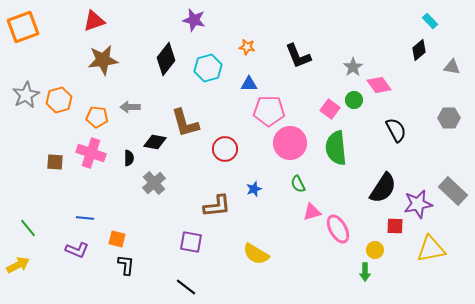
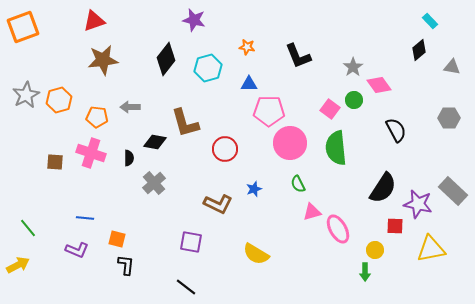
purple star at (418, 204): rotated 24 degrees clockwise
brown L-shape at (217, 206): moved 1 px right, 2 px up; rotated 32 degrees clockwise
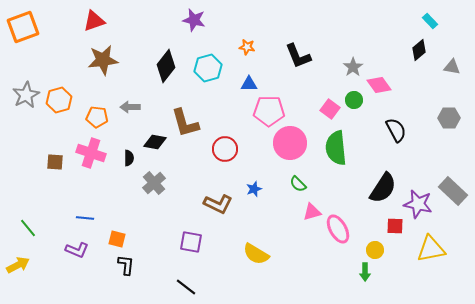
black diamond at (166, 59): moved 7 px down
green semicircle at (298, 184): rotated 18 degrees counterclockwise
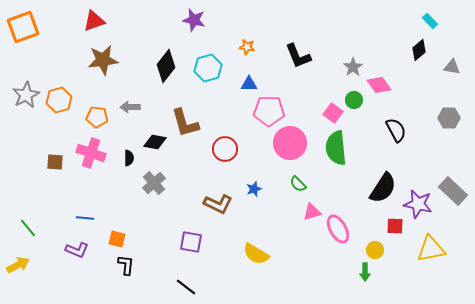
pink square at (330, 109): moved 3 px right, 4 px down
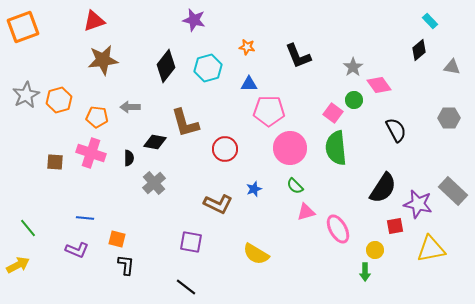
pink circle at (290, 143): moved 5 px down
green semicircle at (298, 184): moved 3 px left, 2 px down
pink triangle at (312, 212): moved 6 px left
red square at (395, 226): rotated 12 degrees counterclockwise
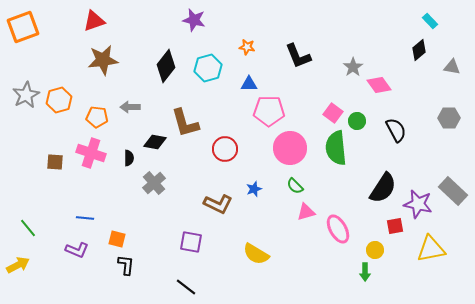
green circle at (354, 100): moved 3 px right, 21 px down
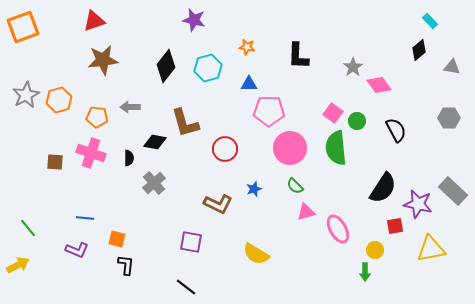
black L-shape at (298, 56): rotated 24 degrees clockwise
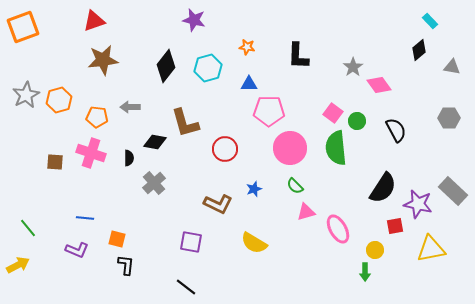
yellow semicircle at (256, 254): moved 2 px left, 11 px up
